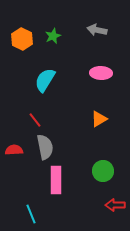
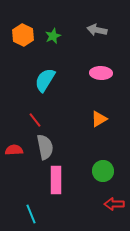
orange hexagon: moved 1 px right, 4 px up
red arrow: moved 1 px left, 1 px up
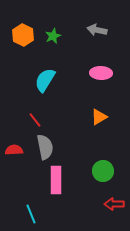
orange triangle: moved 2 px up
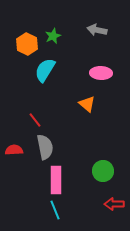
orange hexagon: moved 4 px right, 9 px down
cyan semicircle: moved 10 px up
orange triangle: moved 12 px left, 13 px up; rotated 48 degrees counterclockwise
cyan line: moved 24 px right, 4 px up
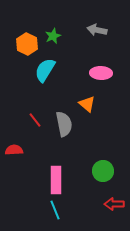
gray semicircle: moved 19 px right, 23 px up
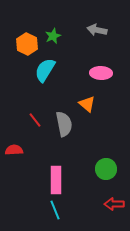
green circle: moved 3 px right, 2 px up
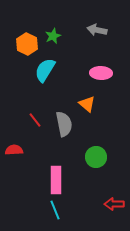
green circle: moved 10 px left, 12 px up
